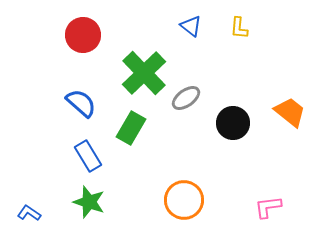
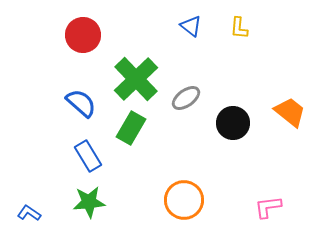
green cross: moved 8 px left, 6 px down
green star: rotated 24 degrees counterclockwise
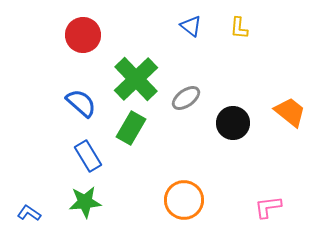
green star: moved 4 px left
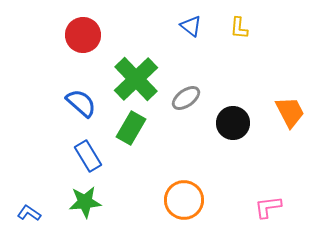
orange trapezoid: rotated 24 degrees clockwise
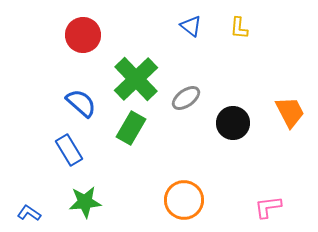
blue rectangle: moved 19 px left, 6 px up
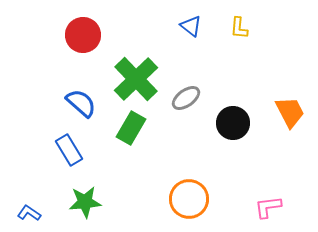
orange circle: moved 5 px right, 1 px up
